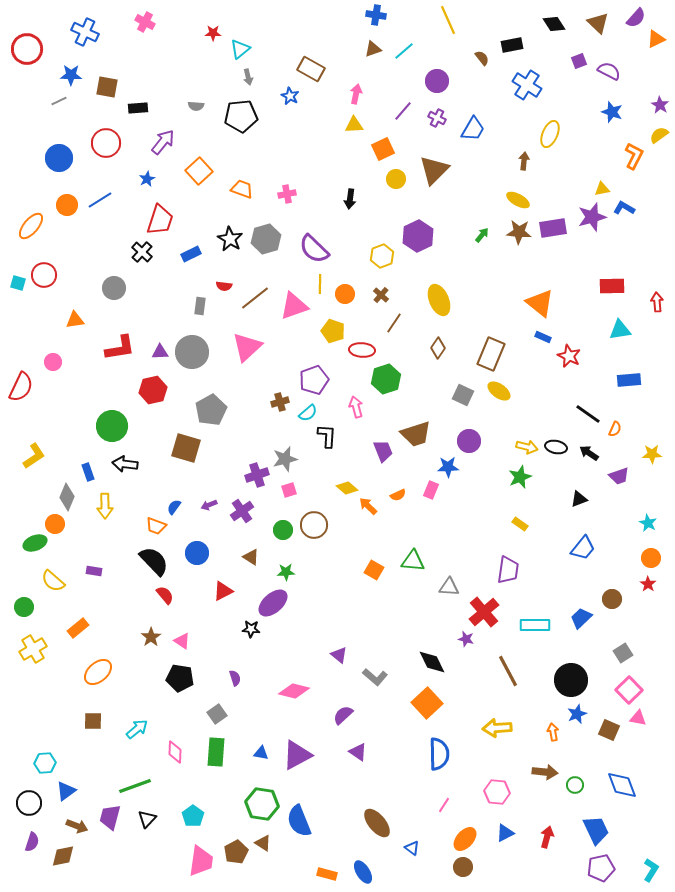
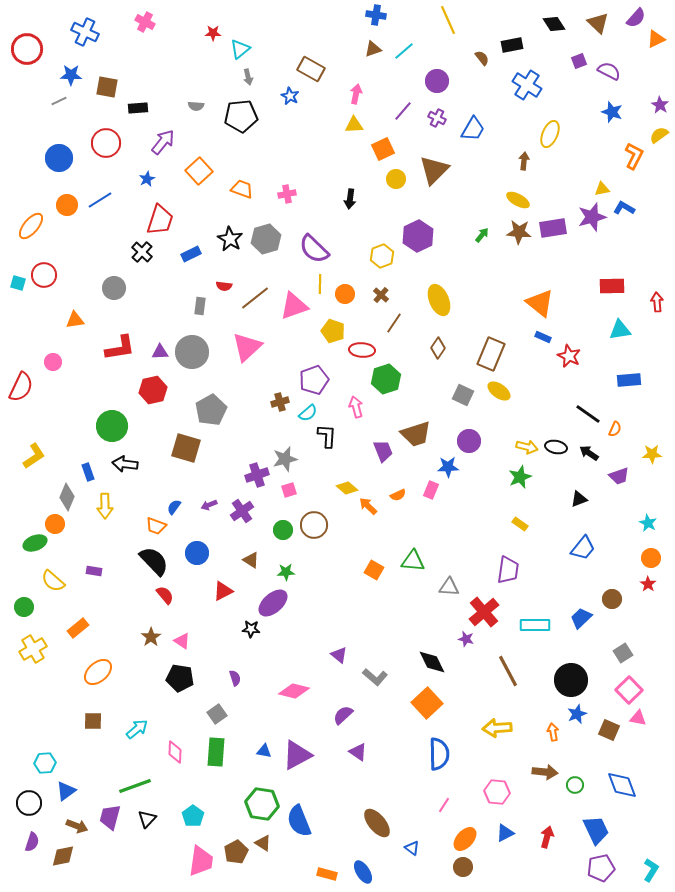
brown triangle at (251, 557): moved 3 px down
blue triangle at (261, 753): moved 3 px right, 2 px up
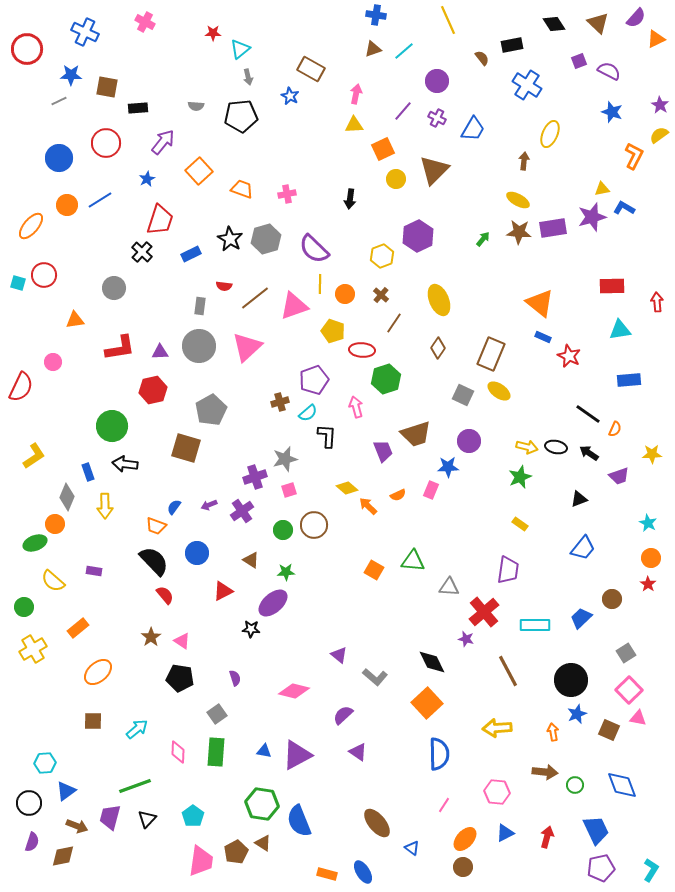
green arrow at (482, 235): moved 1 px right, 4 px down
gray circle at (192, 352): moved 7 px right, 6 px up
purple cross at (257, 475): moved 2 px left, 2 px down
gray square at (623, 653): moved 3 px right
pink diamond at (175, 752): moved 3 px right
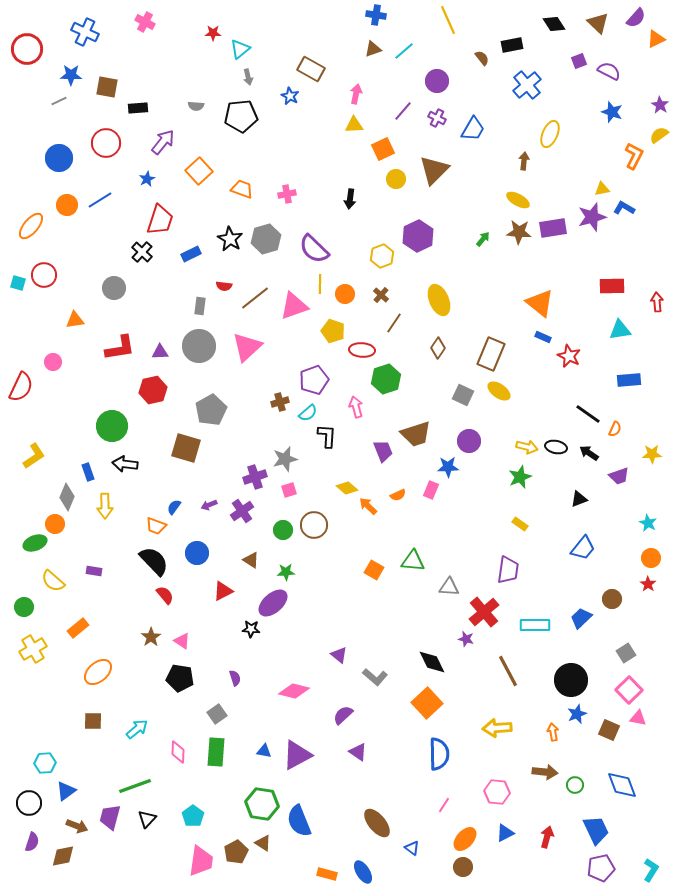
blue cross at (527, 85): rotated 16 degrees clockwise
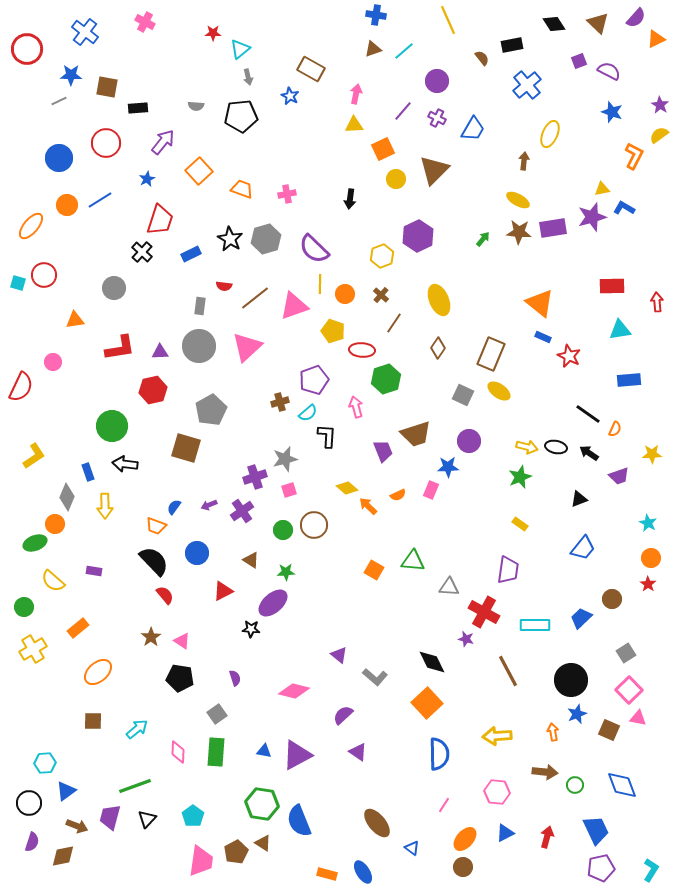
blue cross at (85, 32): rotated 12 degrees clockwise
red cross at (484, 612): rotated 20 degrees counterclockwise
yellow arrow at (497, 728): moved 8 px down
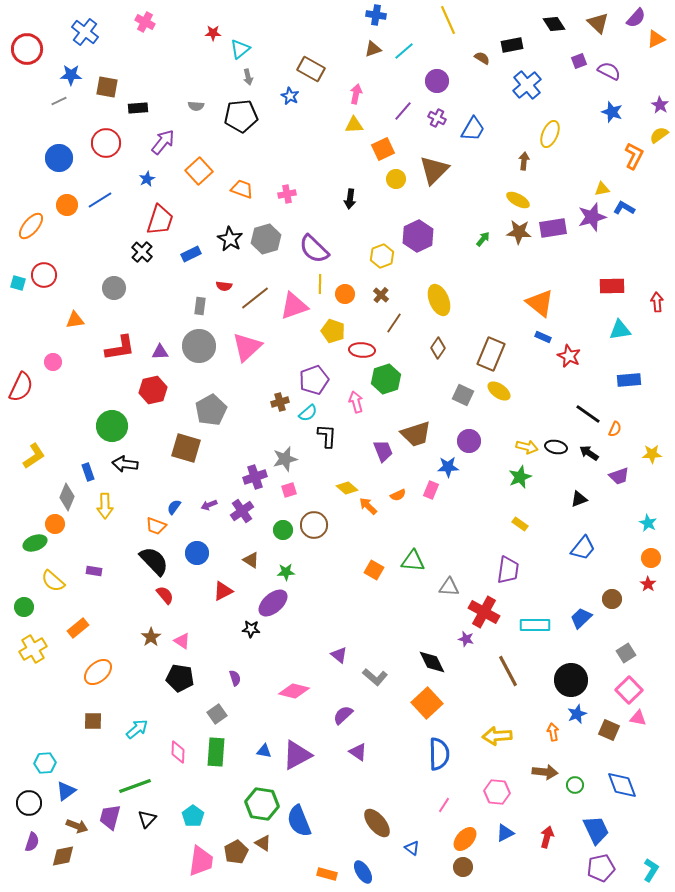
brown semicircle at (482, 58): rotated 21 degrees counterclockwise
pink arrow at (356, 407): moved 5 px up
